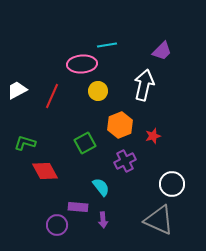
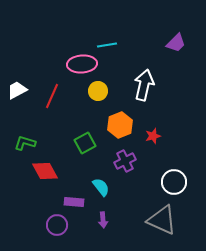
purple trapezoid: moved 14 px right, 8 px up
white circle: moved 2 px right, 2 px up
purple rectangle: moved 4 px left, 5 px up
gray triangle: moved 3 px right
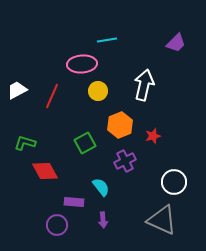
cyan line: moved 5 px up
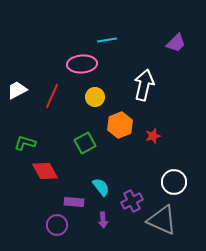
yellow circle: moved 3 px left, 6 px down
purple cross: moved 7 px right, 40 px down
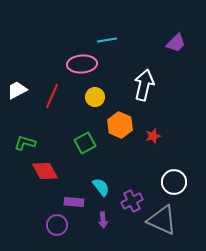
orange hexagon: rotated 15 degrees counterclockwise
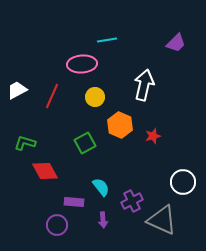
white circle: moved 9 px right
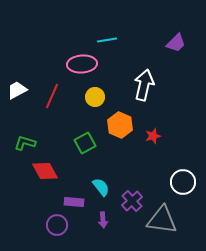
purple cross: rotated 15 degrees counterclockwise
gray triangle: rotated 16 degrees counterclockwise
